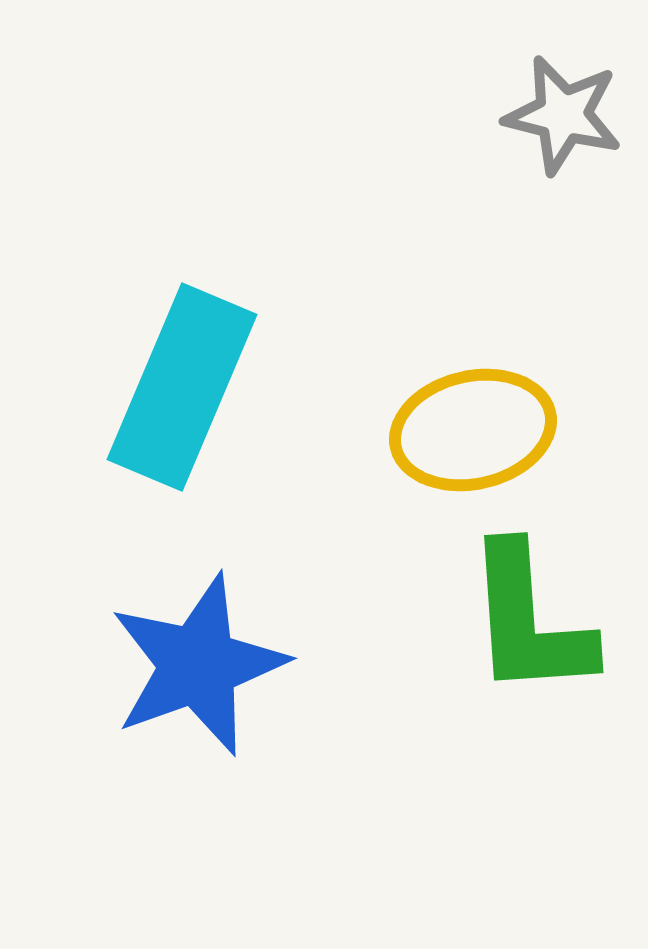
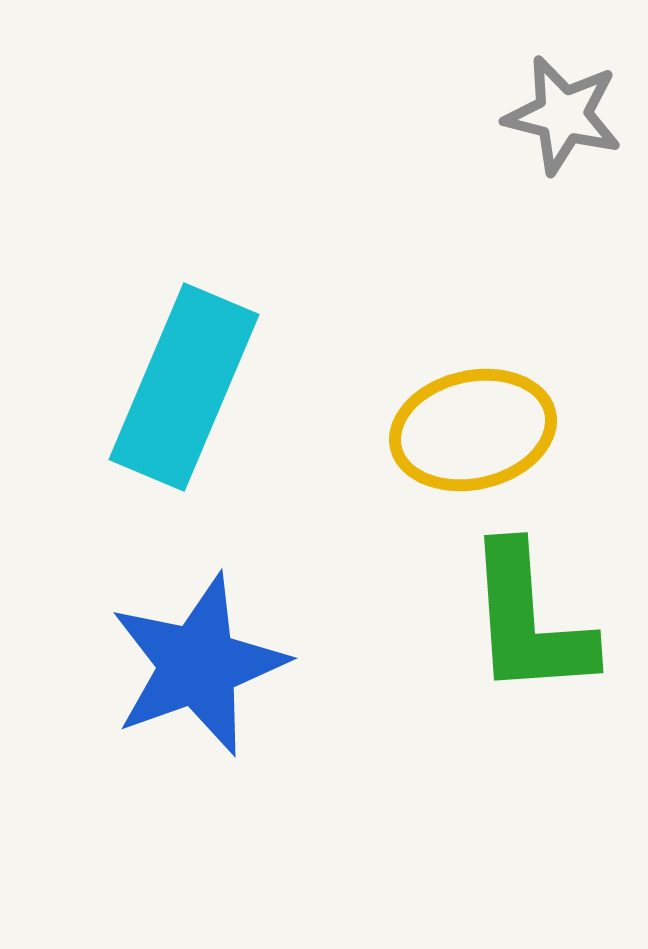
cyan rectangle: moved 2 px right
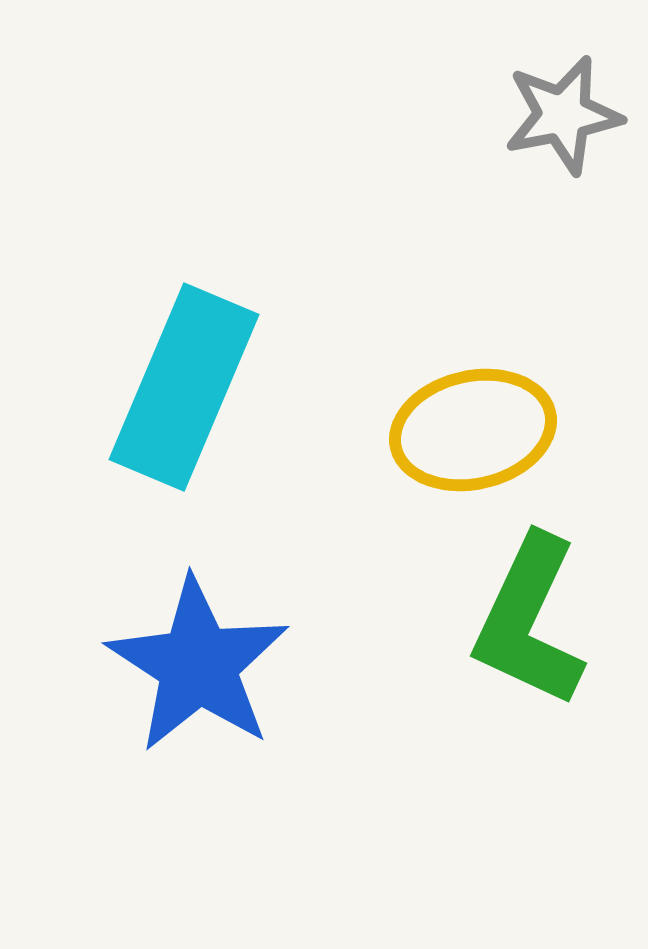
gray star: rotated 25 degrees counterclockwise
green L-shape: rotated 29 degrees clockwise
blue star: rotated 19 degrees counterclockwise
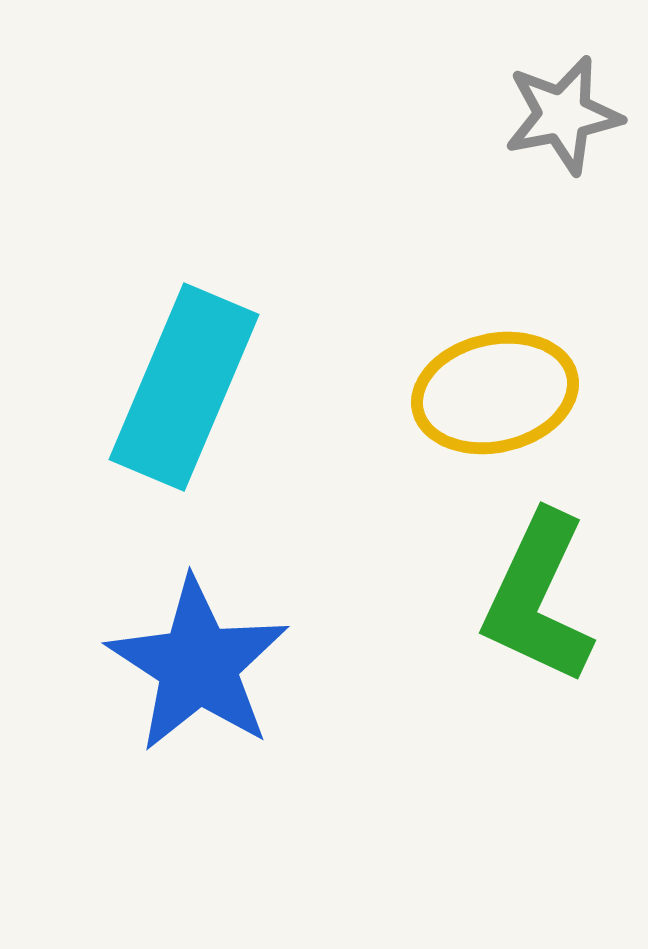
yellow ellipse: moved 22 px right, 37 px up
green L-shape: moved 9 px right, 23 px up
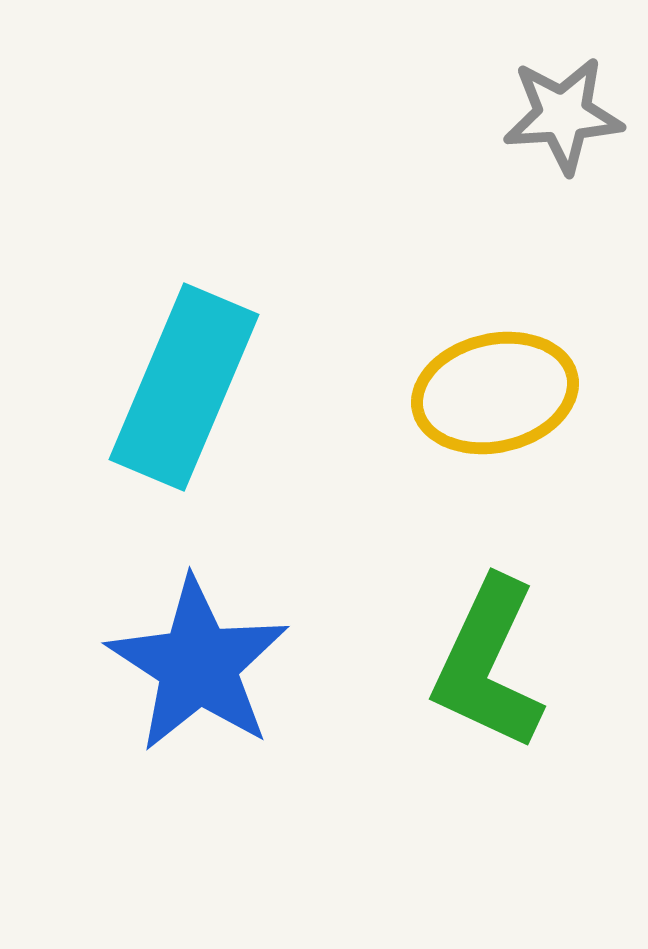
gray star: rotated 7 degrees clockwise
green L-shape: moved 50 px left, 66 px down
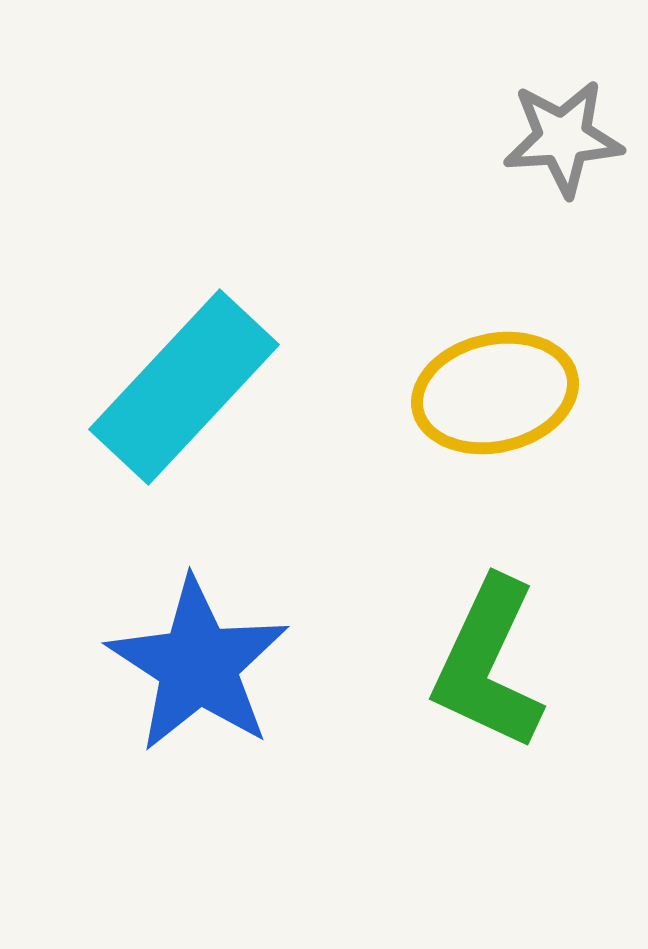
gray star: moved 23 px down
cyan rectangle: rotated 20 degrees clockwise
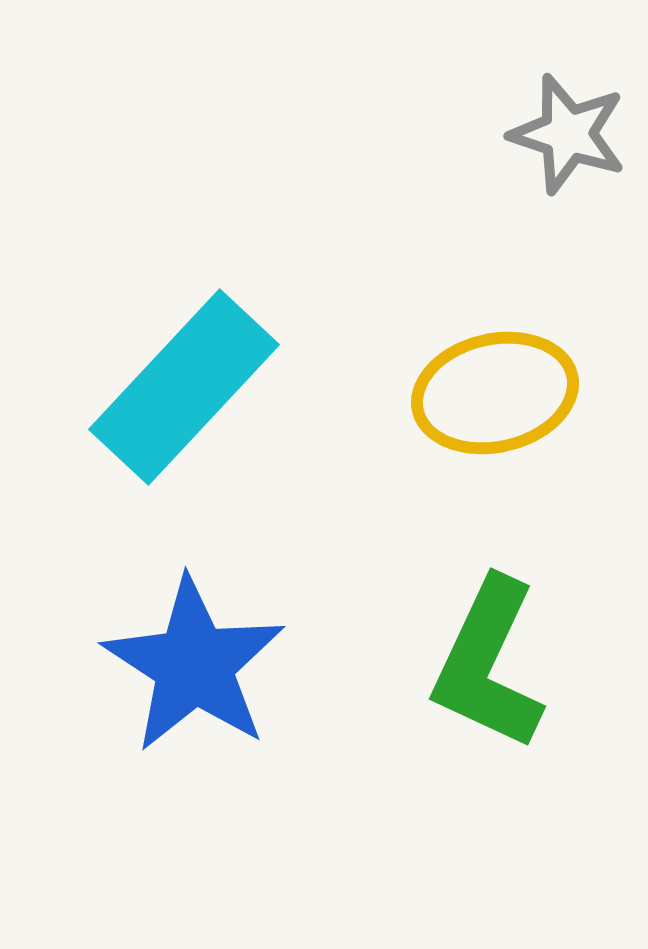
gray star: moved 5 px right, 4 px up; rotated 22 degrees clockwise
blue star: moved 4 px left
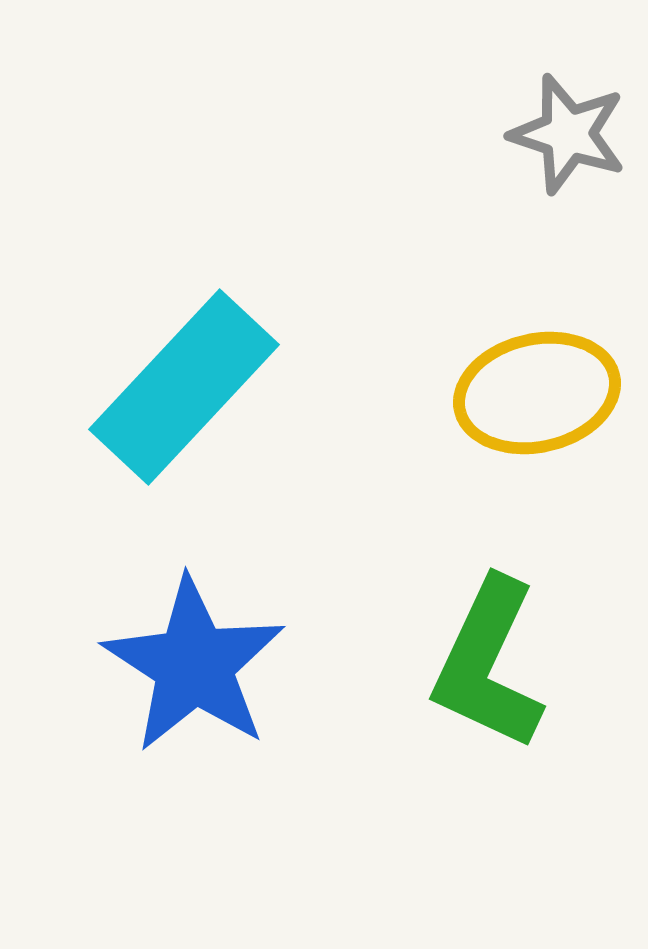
yellow ellipse: moved 42 px right
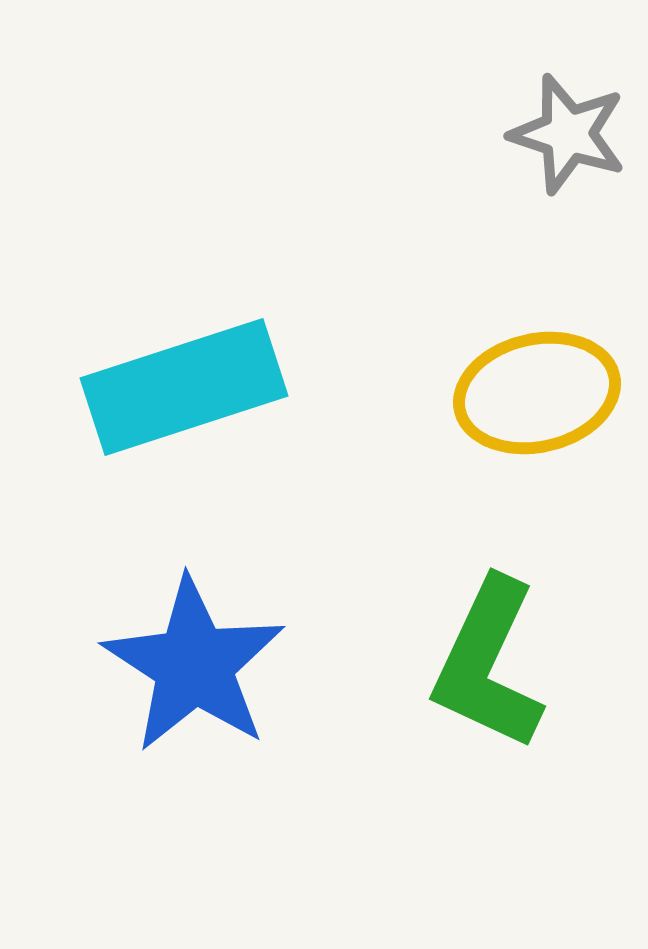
cyan rectangle: rotated 29 degrees clockwise
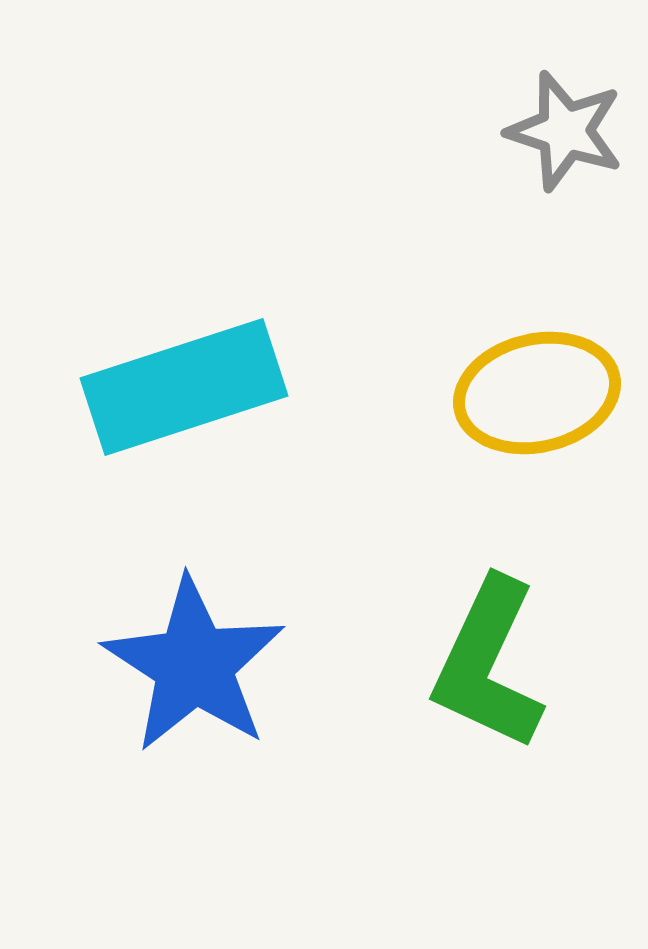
gray star: moved 3 px left, 3 px up
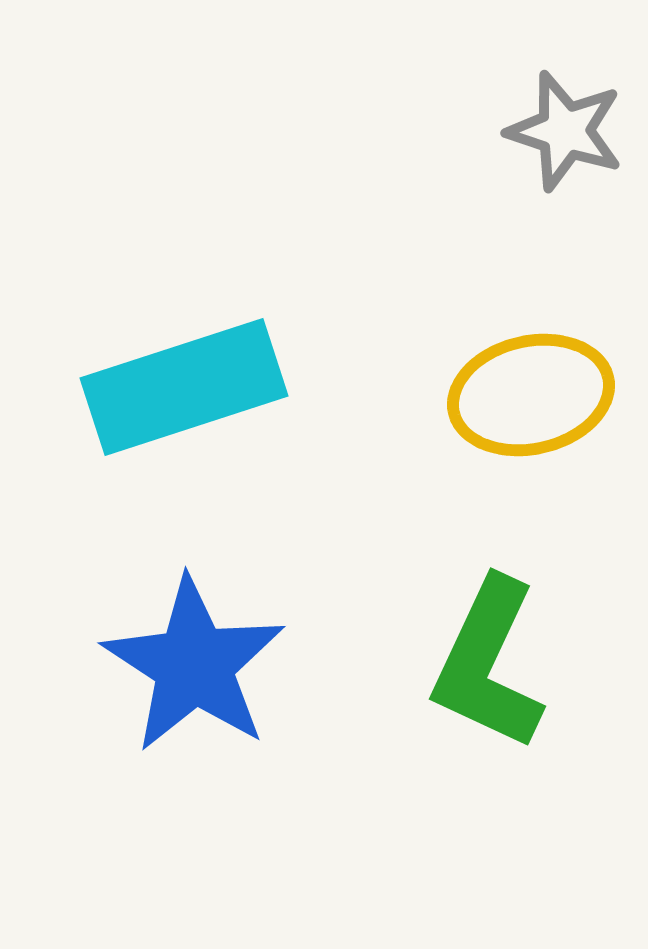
yellow ellipse: moved 6 px left, 2 px down
